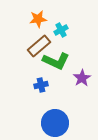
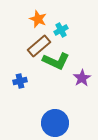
orange star: rotated 30 degrees clockwise
blue cross: moved 21 px left, 4 px up
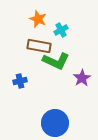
brown rectangle: rotated 50 degrees clockwise
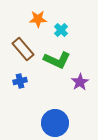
orange star: rotated 24 degrees counterclockwise
cyan cross: rotated 16 degrees counterclockwise
brown rectangle: moved 16 px left, 3 px down; rotated 40 degrees clockwise
green L-shape: moved 1 px right, 1 px up
purple star: moved 2 px left, 4 px down
